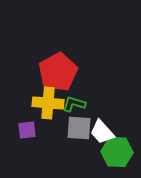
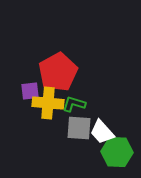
purple square: moved 3 px right, 39 px up
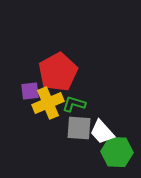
yellow cross: rotated 28 degrees counterclockwise
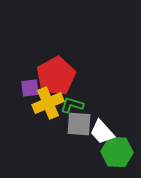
red pentagon: moved 2 px left, 4 px down
purple square: moved 3 px up
green L-shape: moved 2 px left, 1 px down
gray square: moved 4 px up
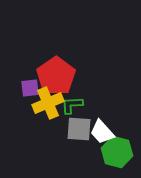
red pentagon: rotated 6 degrees counterclockwise
green L-shape: rotated 20 degrees counterclockwise
gray square: moved 5 px down
green hexagon: rotated 12 degrees clockwise
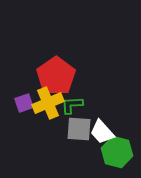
purple square: moved 6 px left, 15 px down; rotated 12 degrees counterclockwise
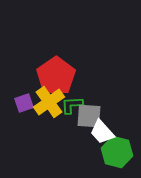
yellow cross: moved 1 px right, 1 px up; rotated 12 degrees counterclockwise
gray square: moved 10 px right, 13 px up
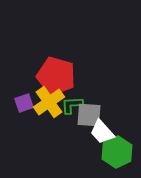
red pentagon: rotated 21 degrees counterclockwise
gray square: moved 1 px up
green hexagon: rotated 20 degrees clockwise
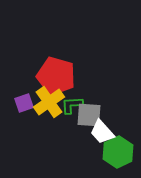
green hexagon: moved 1 px right
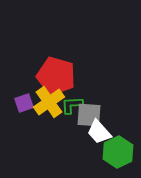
white trapezoid: moved 3 px left
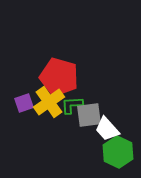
red pentagon: moved 3 px right, 1 px down
gray square: rotated 12 degrees counterclockwise
white trapezoid: moved 8 px right, 3 px up
green hexagon: rotated 8 degrees counterclockwise
